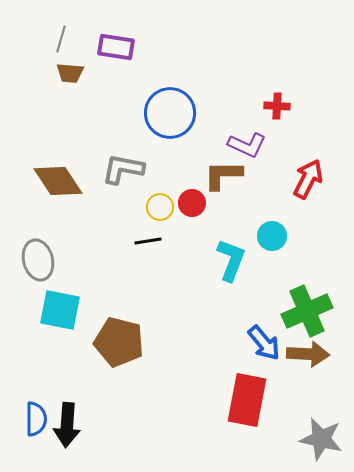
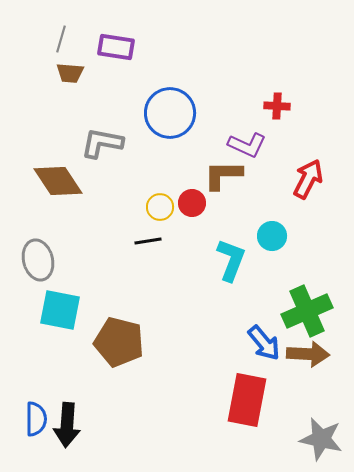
gray L-shape: moved 21 px left, 26 px up
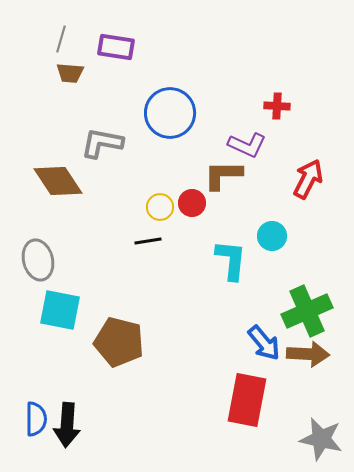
cyan L-shape: rotated 15 degrees counterclockwise
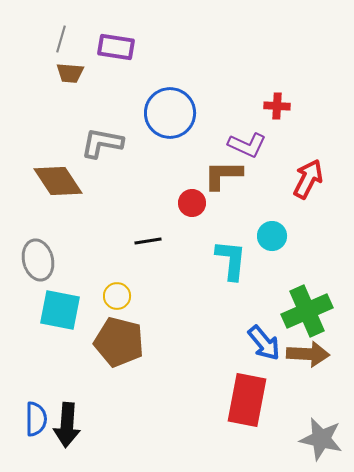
yellow circle: moved 43 px left, 89 px down
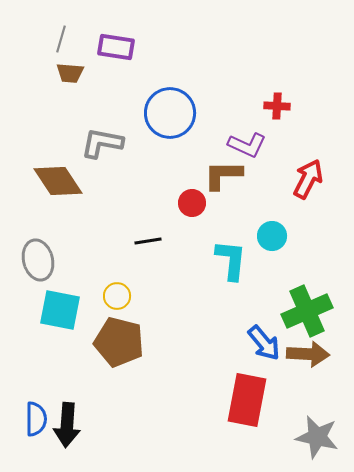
gray star: moved 4 px left, 2 px up
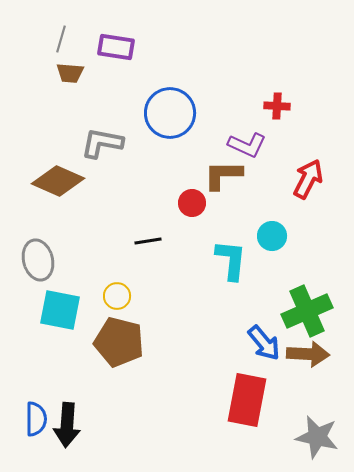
brown diamond: rotated 33 degrees counterclockwise
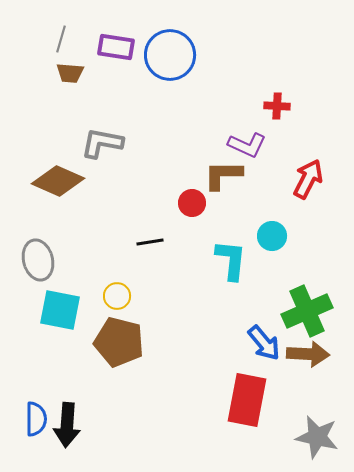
blue circle: moved 58 px up
black line: moved 2 px right, 1 px down
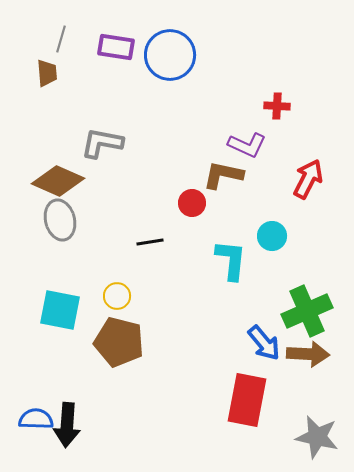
brown trapezoid: moved 23 px left; rotated 100 degrees counterclockwise
brown L-shape: rotated 12 degrees clockwise
gray ellipse: moved 22 px right, 40 px up
blue semicircle: rotated 88 degrees counterclockwise
